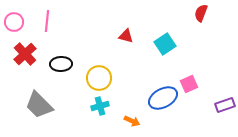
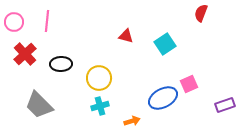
orange arrow: rotated 42 degrees counterclockwise
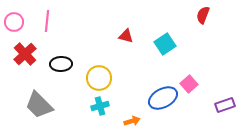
red semicircle: moved 2 px right, 2 px down
pink square: rotated 18 degrees counterclockwise
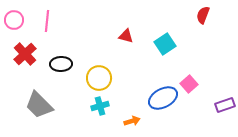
pink circle: moved 2 px up
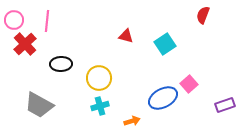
red cross: moved 10 px up
gray trapezoid: rotated 16 degrees counterclockwise
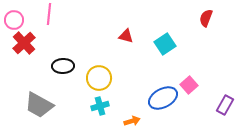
red semicircle: moved 3 px right, 3 px down
pink line: moved 2 px right, 7 px up
red cross: moved 1 px left, 1 px up
black ellipse: moved 2 px right, 2 px down
pink square: moved 1 px down
purple rectangle: rotated 42 degrees counterclockwise
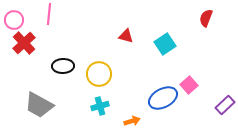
yellow circle: moved 4 px up
purple rectangle: rotated 18 degrees clockwise
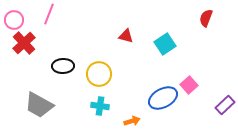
pink line: rotated 15 degrees clockwise
cyan cross: rotated 24 degrees clockwise
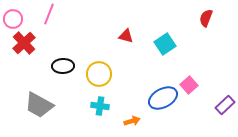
pink circle: moved 1 px left, 1 px up
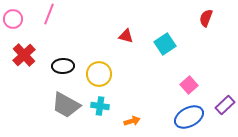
red cross: moved 12 px down
blue ellipse: moved 26 px right, 19 px down
gray trapezoid: moved 27 px right
